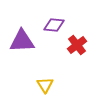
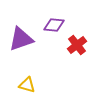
purple triangle: moved 1 px left, 2 px up; rotated 16 degrees counterclockwise
yellow triangle: moved 18 px left; rotated 42 degrees counterclockwise
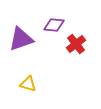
red cross: moved 1 px left, 1 px up
yellow triangle: moved 1 px right, 1 px up
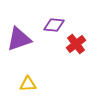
purple triangle: moved 2 px left
yellow triangle: rotated 18 degrees counterclockwise
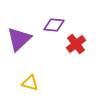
purple triangle: rotated 24 degrees counterclockwise
yellow triangle: moved 2 px right, 1 px up; rotated 18 degrees clockwise
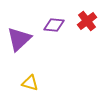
red cross: moved 11 px right, 23 px up
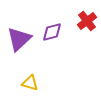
purple diamond: moved 2 px left, 7 px down; rotated 20 degrees counterclockwise
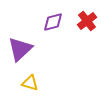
purple diamond: moved 1 px right, 10 px up
purple triangle: moved 1 px right, 10 px down
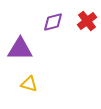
purple triangle: rotated 44 degrees clockwise
yellow triangle: moved 1 px left, 1 px down
